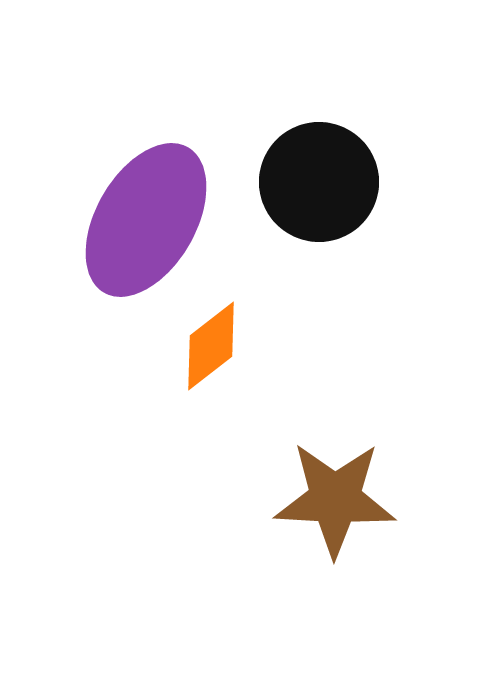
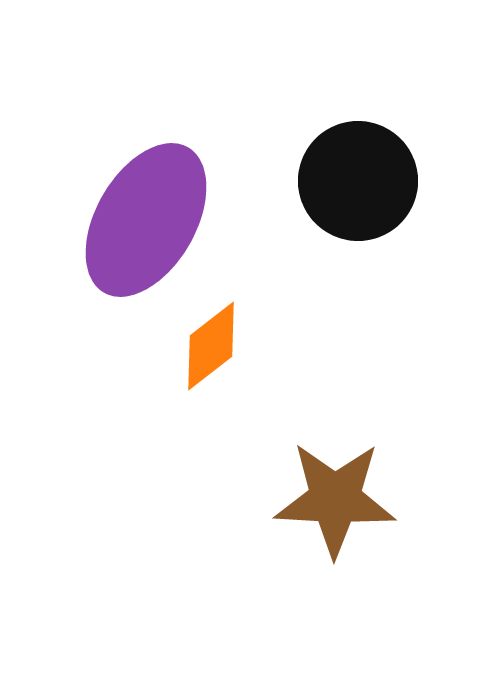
black circle: moved 39 px right, 1 px up
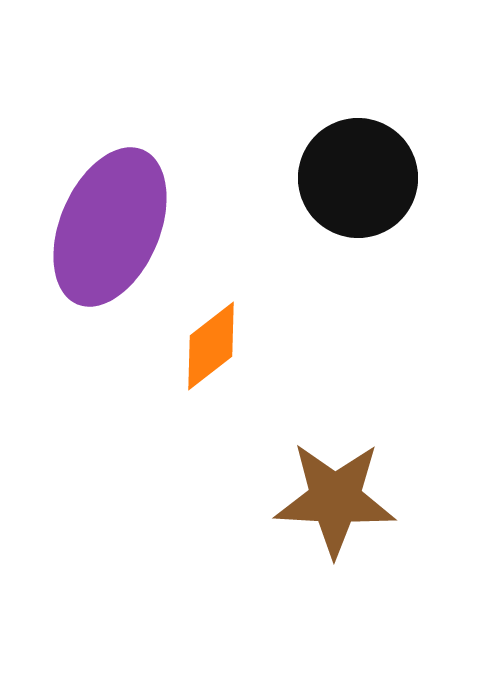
black circle: moved 3 px up
purple ellipse: moved 36 px left, 7 px down; rotated 7 degrees counterclockwise
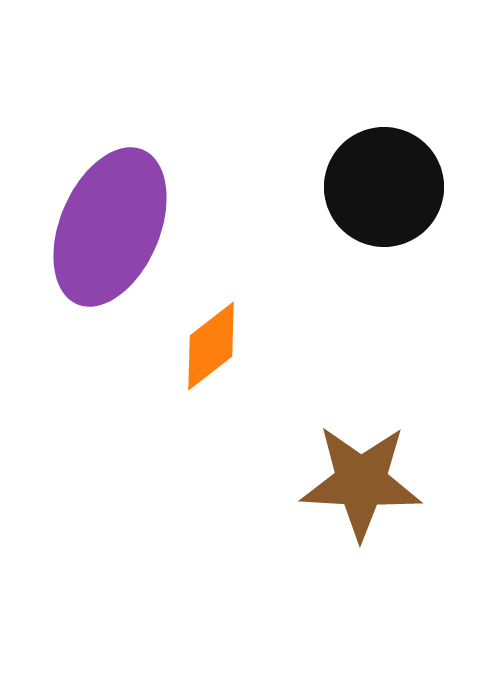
black circle: moved 26 px right, 9 px down
brown star: moved 26 px right, 17 px up
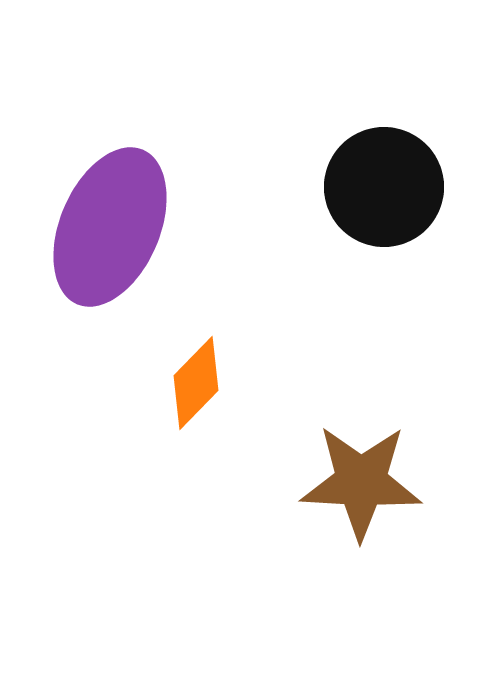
orange diamond: moved 15 px left, 37 px down; rotated 8 degrees counterclockwise
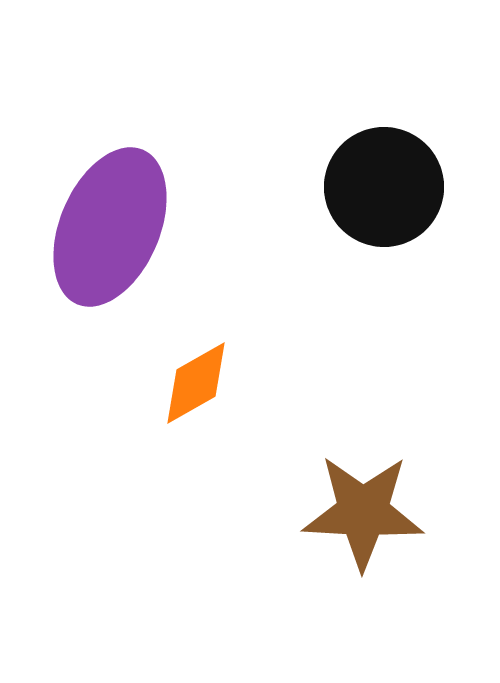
orange diamond: rotated 16 degrees clockwise
brown star: moved 2 px right, 30 px down
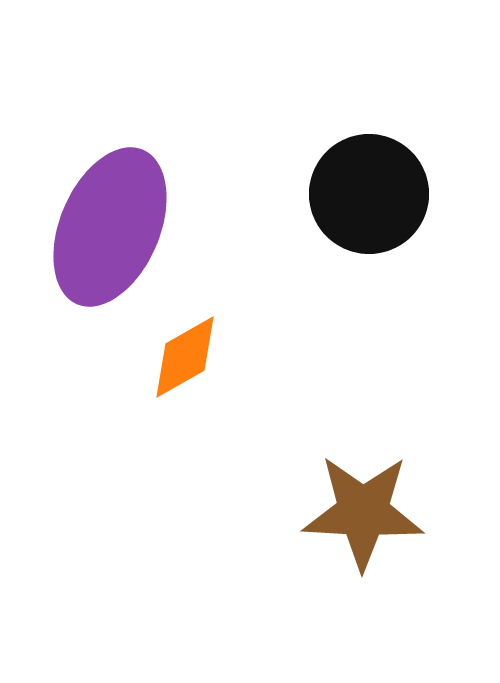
black circle: moved 15 px left, 7 px down
orange diamond: moved 11 px left, 26 px up
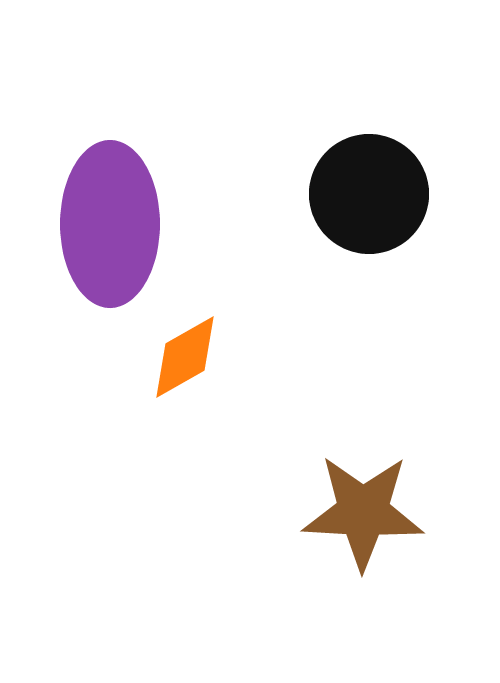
purple ellipse: moved 3 px up; rotated 23 degrees counterclockwise
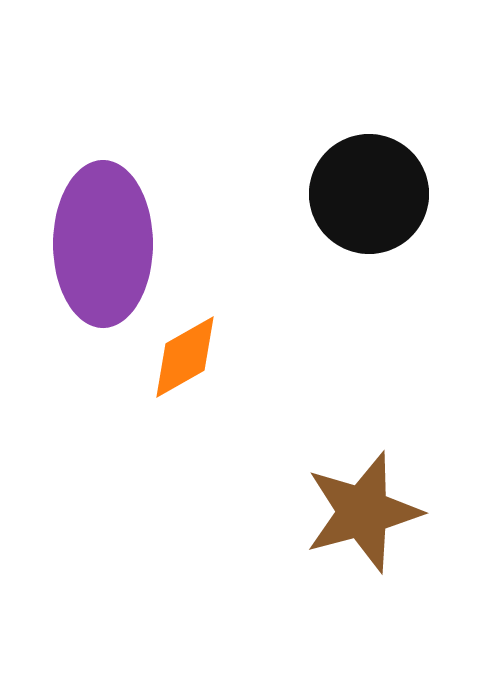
purple ellipse: moved 7 px left, 20 px down
brown star: rotated 18 degrees counterclockwise
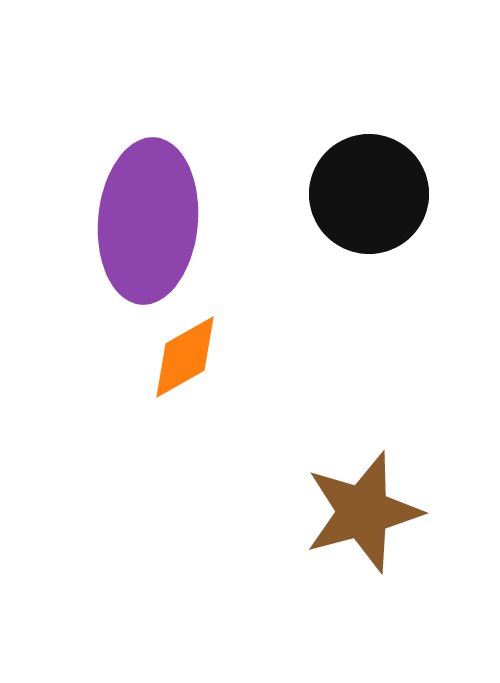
purple ellipse: moved 45 px right, 23 px up; rotated 5 degrees clockwise
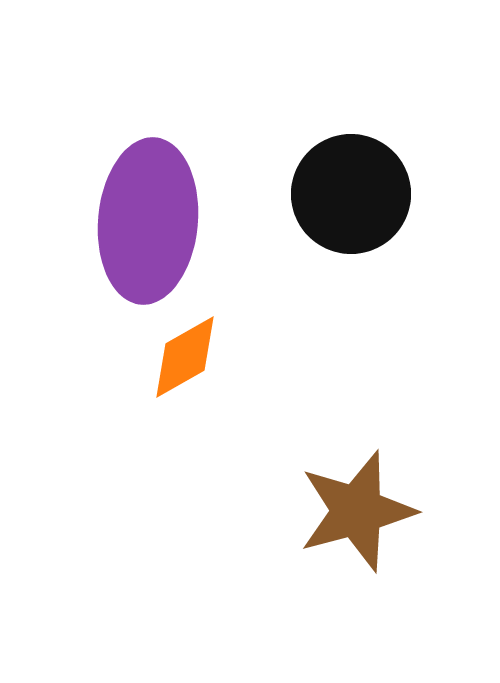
black circle: moved 18 px left
brown star: moved 6 px left, 1 px up
